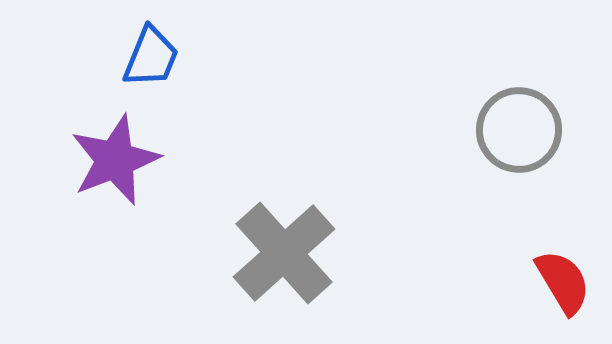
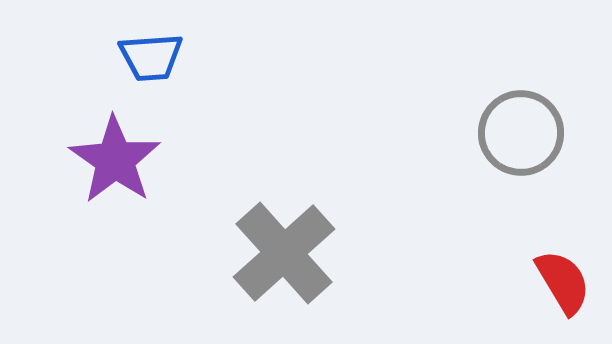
blue trapezoid: rotated 64 degrees clockwise
gray circle: moved 2 px right, 3 px down
purple star: rotated 16 degrees counterclockwise
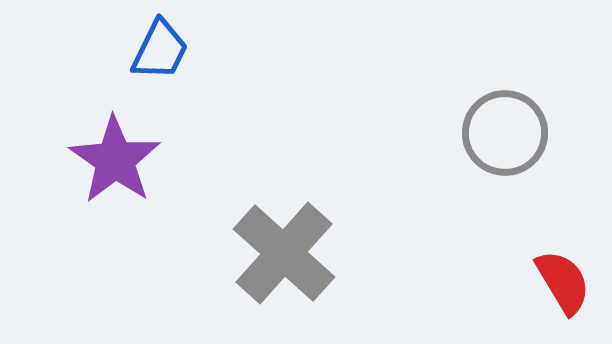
blue trapezoid: moved 9 px right, 7 px up; rotated 60 degrees counterclockwise
gray circle: moved 16 px left
gray cross: rotated 6 degrees counterclockwise
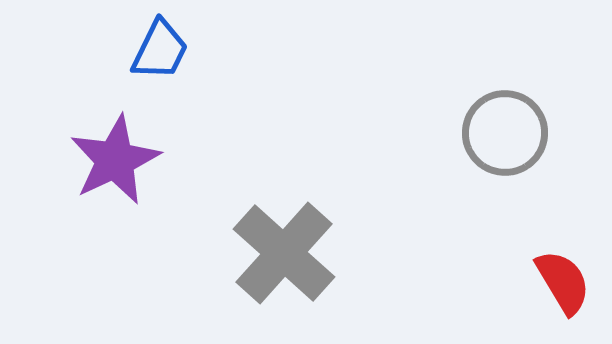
purple star: rotated 12 degrees clockwise
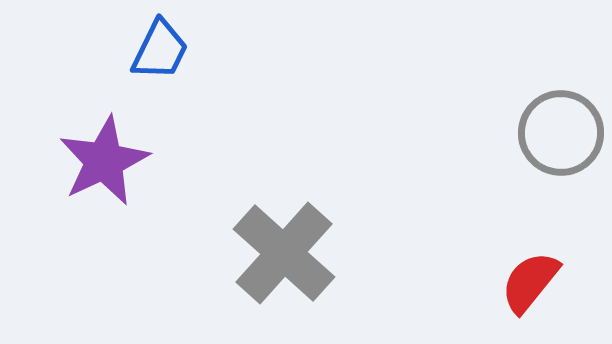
gray circle: moved 56 px right
purple star: moved 11 px left, 1 px down
red semicircle: moved 33 px left; rotated 110 degrees counterclockwise
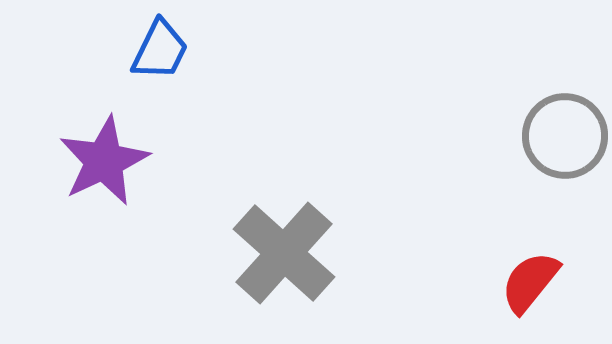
gray circle: moved 4 px right, 3 px down
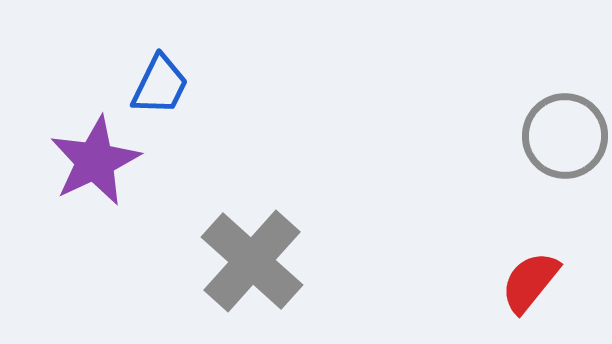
blue trapezoid: moved 35 px down
purple star: moved 9 px left
gray cross: moved 32 px left, 8 px down
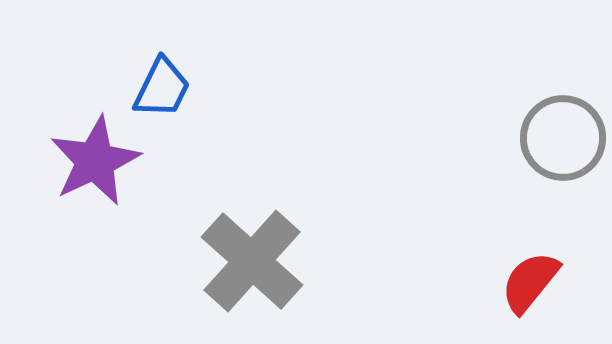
blue trapezoid: moved 2 px right, 3 px down
gray circle: moved 2 px left, 2 px down
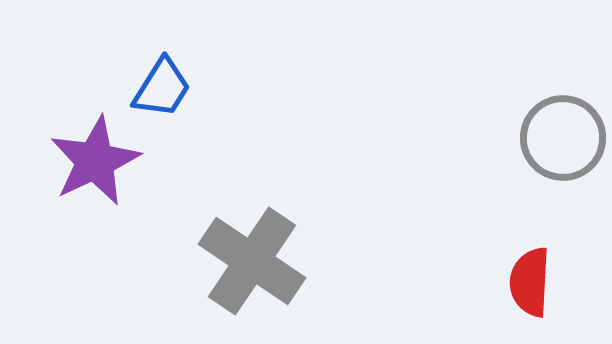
blue trapezoid: rotated 6 degrees clockwise
gray cross: rotated 8 degrees counterclockwise
red semicircle: rotated 36 degrees counterclockwise
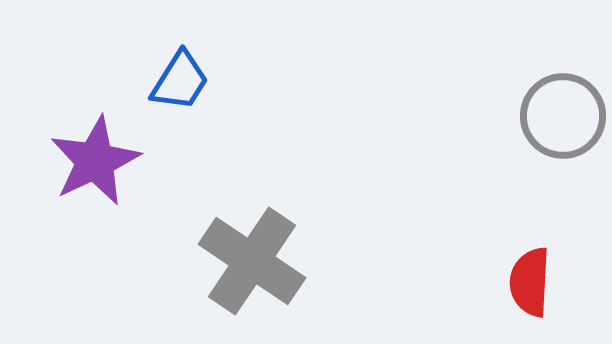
blue trapezoid: moved 18 px right, 7 px up
gray circle: moved 22 px up
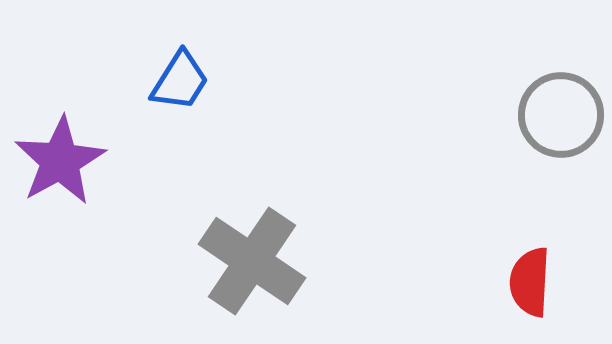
gray circle: moved 2 px left, 1 px up
purple star: moved 35 px left; rotated 4 degrees counterclockwise
